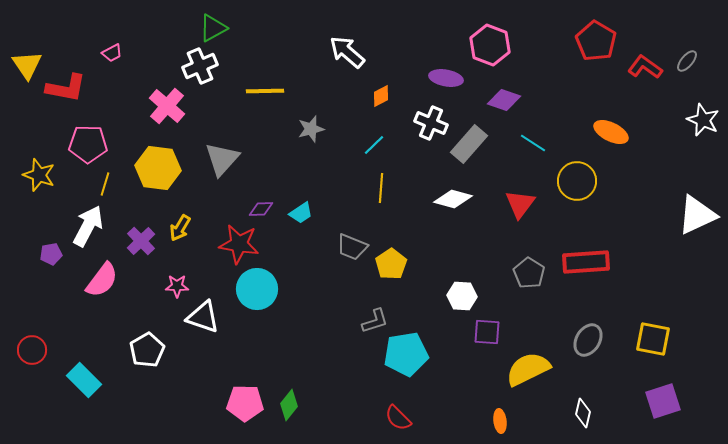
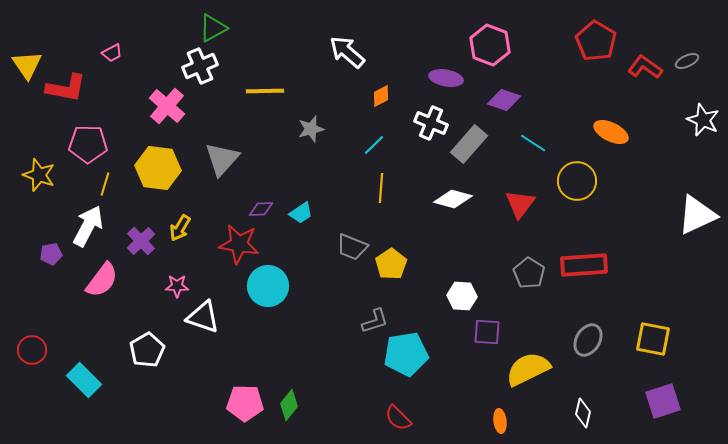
gray ellipse at (687, 61): rotated 25 degrees clockwise
red rectangle at (586, 262): moved 2 px left, 3 px down
cyan circle at (257, 289): moved 11 px right, 3 px up
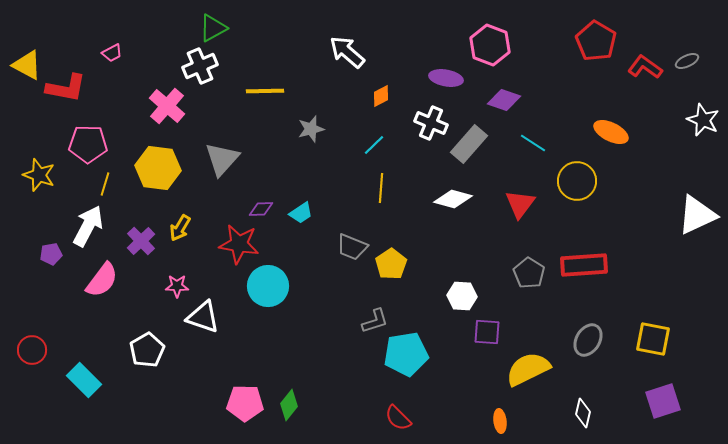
yellow triangle at (27, 65): rotated 28 degrees counterclockwise
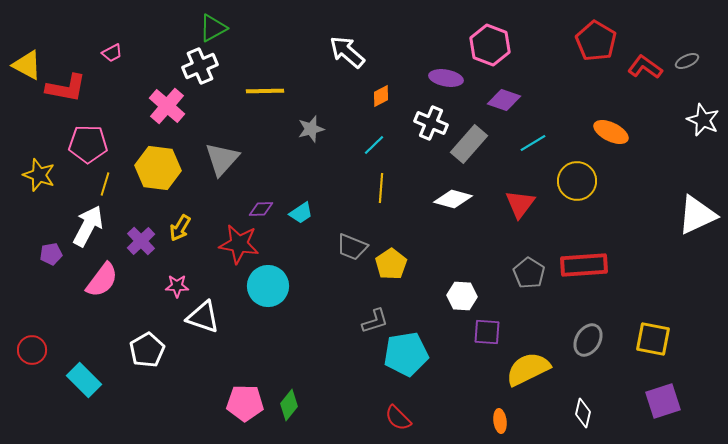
cyan line at (533, 143): rotated 64 degrees counterclockwise
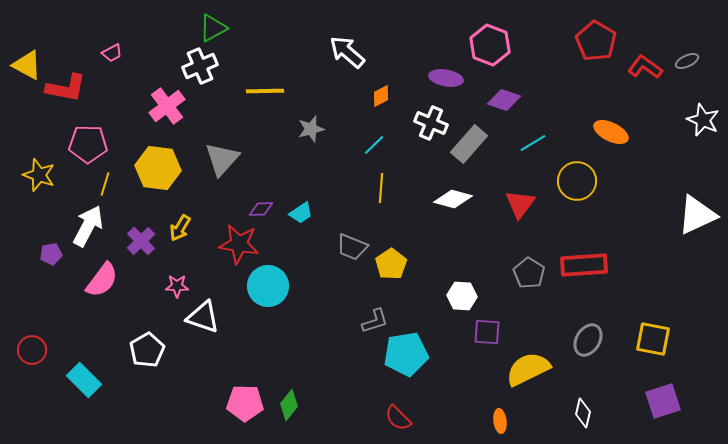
pink cross at (167, 106): rotated 12 degrees clockwise
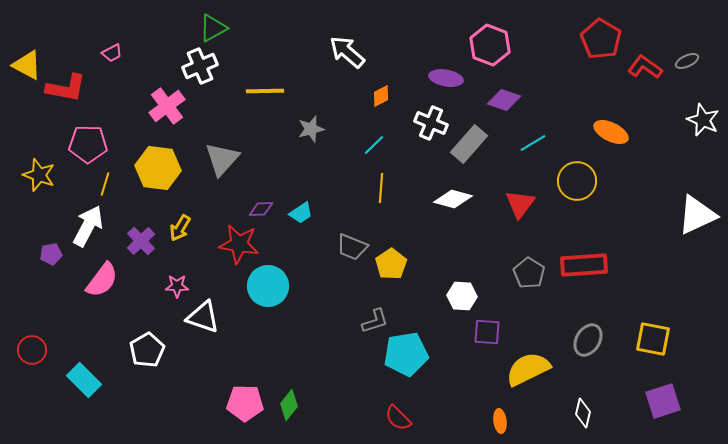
red pentagon at (596, 41): moved 5 px right, 2 px up
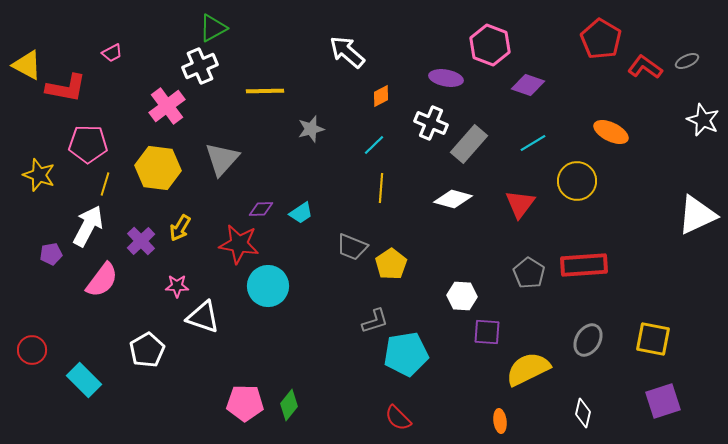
purple diamond at (504, 100): moved 24 px right, 15 px up
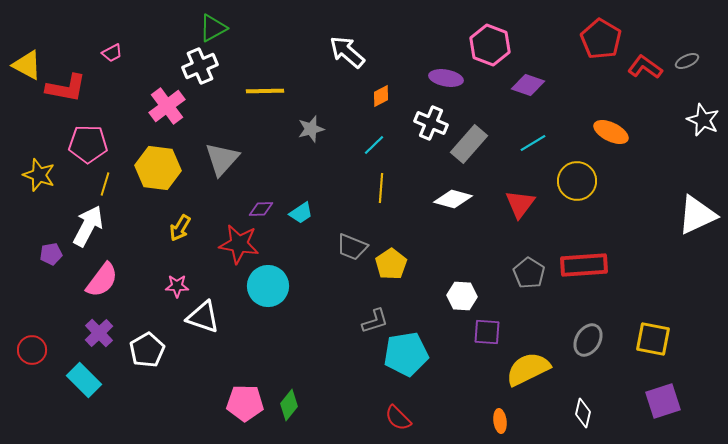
purple cross at (141, 241): moved 42 px left, 92 px down
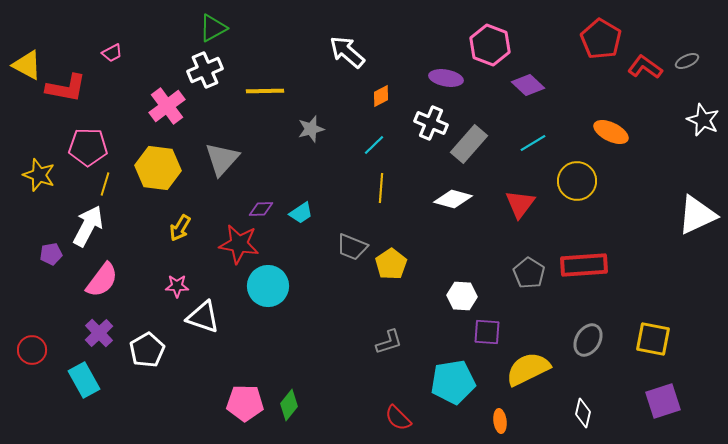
white cross at (200, 66): moved 5 px right, 4 px down
purple diamond at (528, 85): rotated 24 degrees clockwise
pink pentagon at (88, 144): moved 3 px down
gray L-shape at (375, 321): moved 14 px right, 21 px down
cyan pentagon at (406, 354): moved 47 px right, 28 px down
cyan rectangle at (84, 380): rotated 16 degrees clockwise
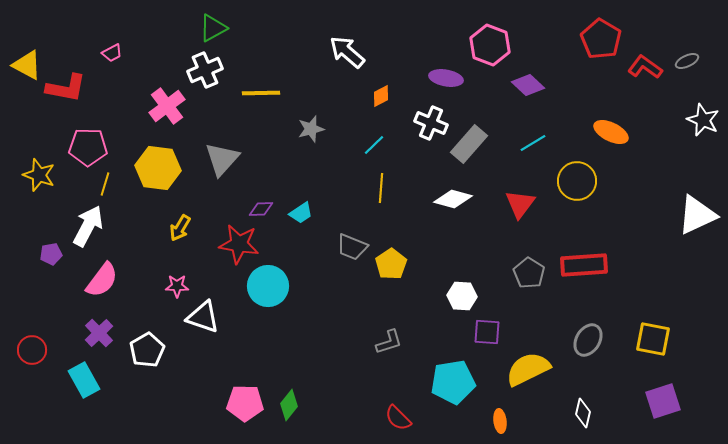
yellow line at (265, 91): moved 4 px left, 2 px down
